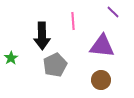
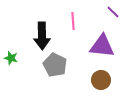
green star: rotated 24 degrees counterclockwise
gray pentagon: rotated 20 degrees counterclockwise
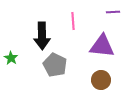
purple line: rotated 48 degrees counterclockwise
green star: rotated 16 degrees clockwise
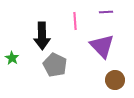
purple line: moved 7 px left
pink line: moved 2 px right
purple triangle: rotated 40 degrees clockwise
green star: moved 1 px right
brown circle: moved 14 px right
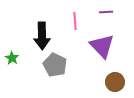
brown circle: moved 2 px down
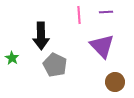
pink line: moved 4 px right, 6 px up
black arrow: moved 1 px left
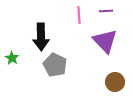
purple line: moved 1 px up
black arrow: moved 1 px down
purple triangle: moved 3 px right, 5 px up
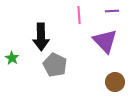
purple line: moved 6 px right
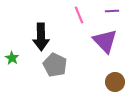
pink line: rotated 18 degrees counterclockwise
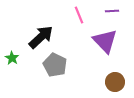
black arrow: rotated 132 degrees counterclockwise
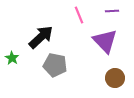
gray pentagon: rotated 15 degrees counterclockwise
brown circle: moved 4 px up
